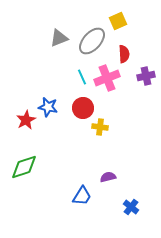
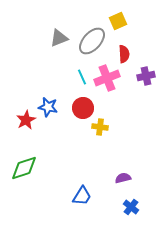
green diamond: moved 1 px down
purple semicircle: moved 15 px right, 1 px down
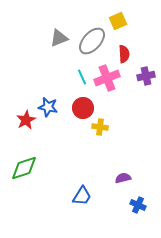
blue cross: moved 7 px right, 2 px up; rotated 14 degrees counterclockwise
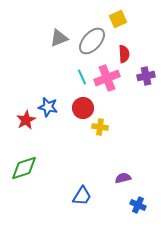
yellow square: moved 2 px up
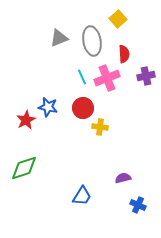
yellow square: rotated 18 degrees counterclockwise
gray ellipse: rotated 52 degrees counterclockwise
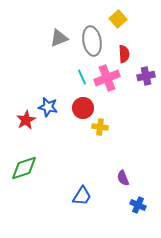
purple semicircle: rotated 98 degrees counterclockwise
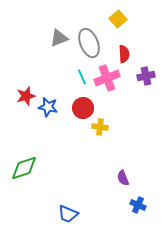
gray ellipse: moved 3 px left, 2 px down; rotated 12 degrees counterclockwise
red star: moved 24 px up; rotated 12 degrees clockwise
blue trapezoid: moved 14 px left, 18 px down; rotated 80 degrees clockwise
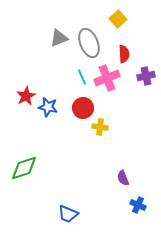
red star: rotated 12 degrees counterclockwise
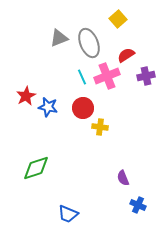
red semicircle: moved 2 px right, 1 px down; rotated 120 degrees counterclockwise
pink cross: moved 2 px up
green diamond: moved 12 px right
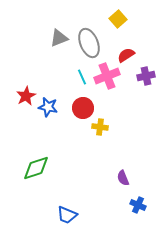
blue trapezoid: moved 1 px left, 1 px down
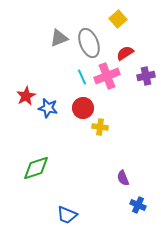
red semicircle: moved 1 px left, 2 px up
blue star: moved 1 px down
